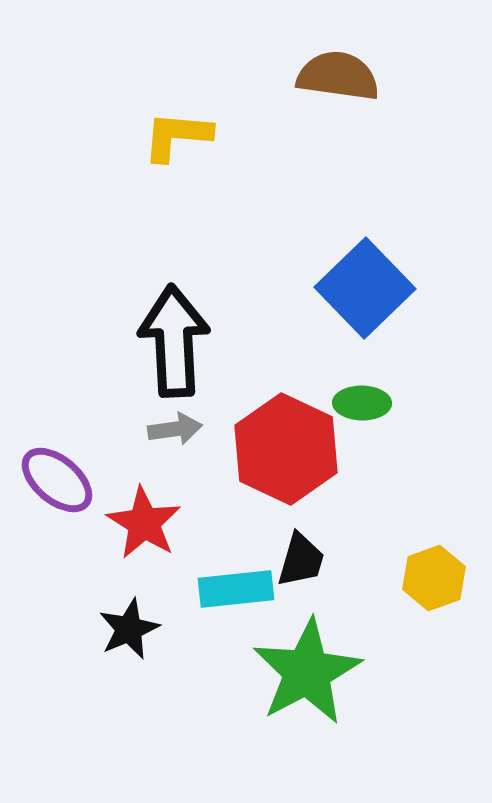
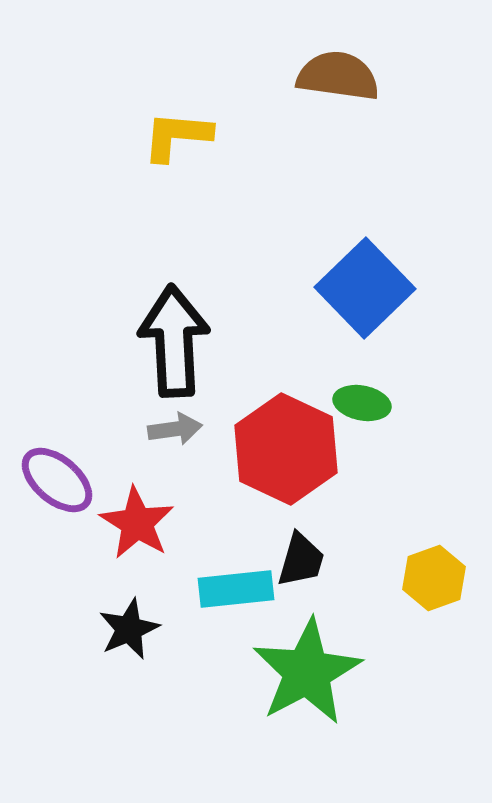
green ellipse: rotated 10 degrees clockwise
red star: moved 7 px left
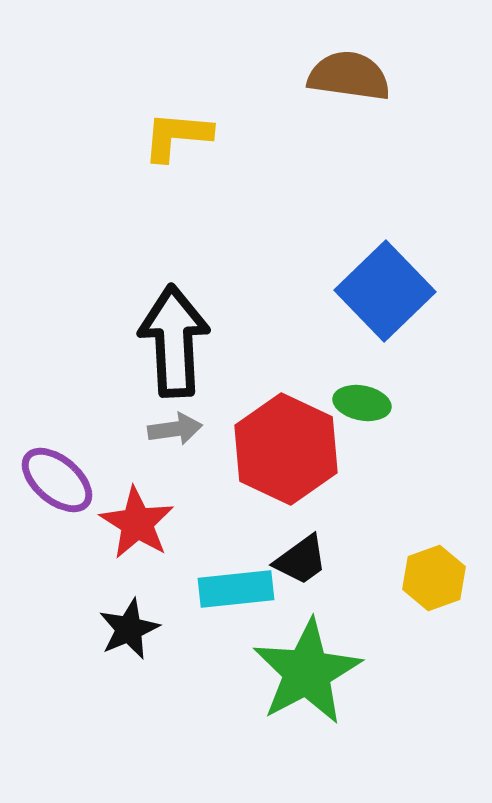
brown semicircle: moved 11 px right
blue square: moved 20 px right, 3 px down
black trapezoid: rotated 38 degrees clockwise
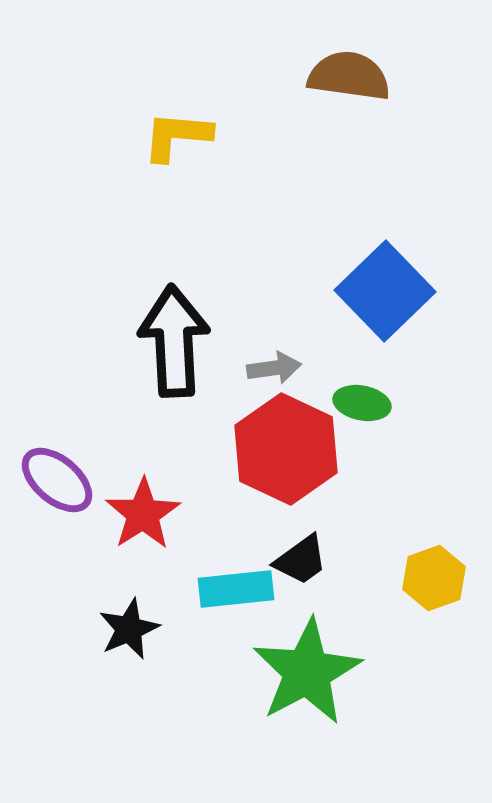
gray arrow: moved 99 px right, 61 px up
red star: moved 6 px right, 9 px up; rotated 8 degrees clockwise
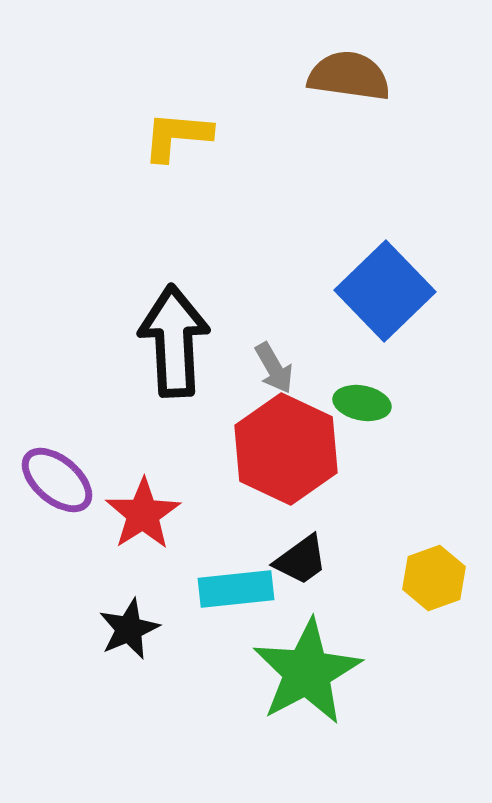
gray arrow: rotated 68 degrees clockwise
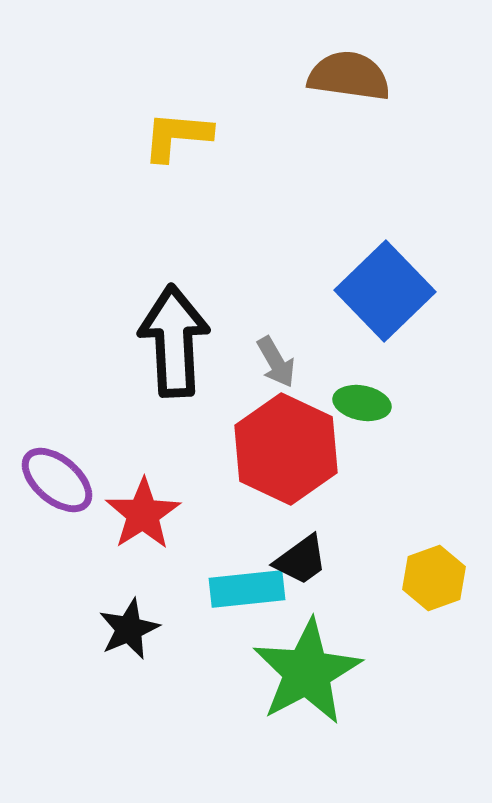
gray arrow: moved 2 px right, 6 px up
cyan rectangle: moved 11 px right
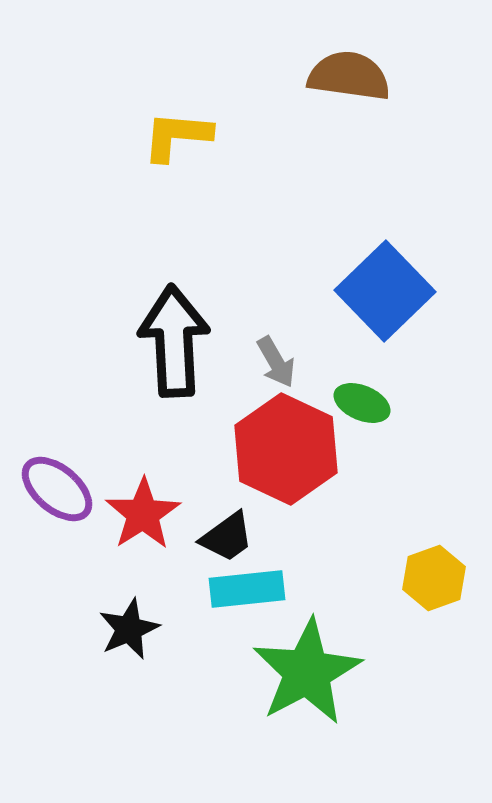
green ellipse: rotated 12 degrees clockwise
purple ellipse: moved 9 px down
black trapezoid: moved 74 px left, 23 px up
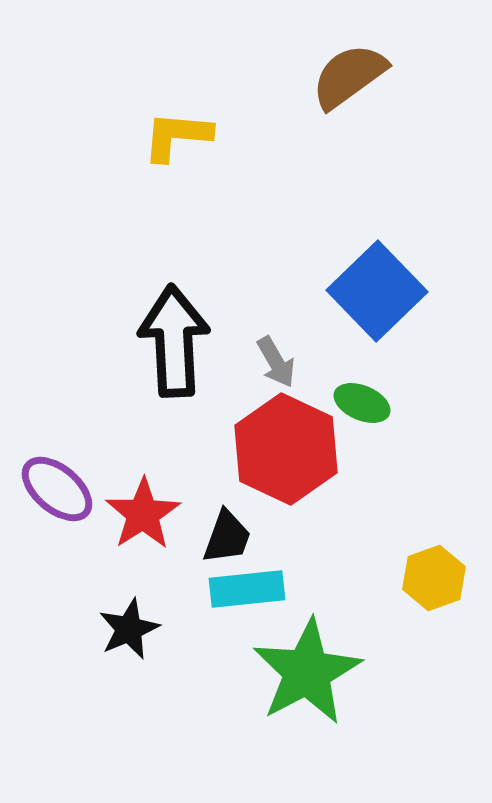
brown semicircle: rotated 44 degrees counterclockwise
blue square: moved 8 px left
black trapezoid: rotated 34 degrees counterclockwise
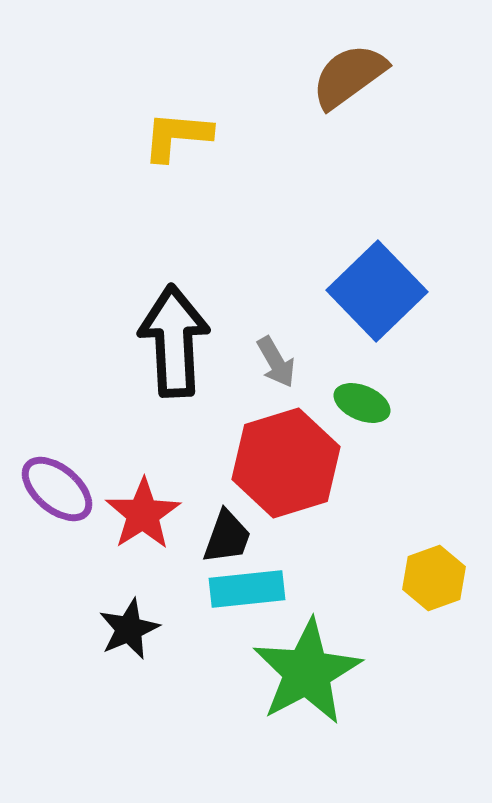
red hexagon: moved 14 px down; rotated 18 degrees clockwise
